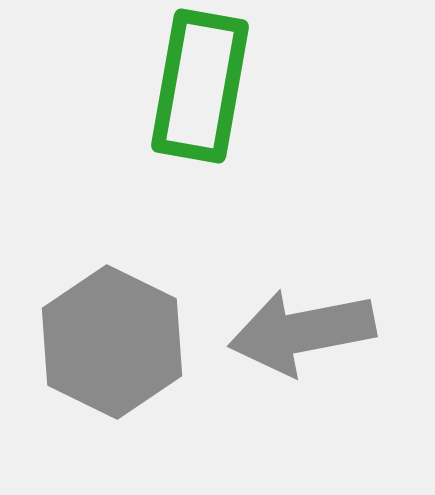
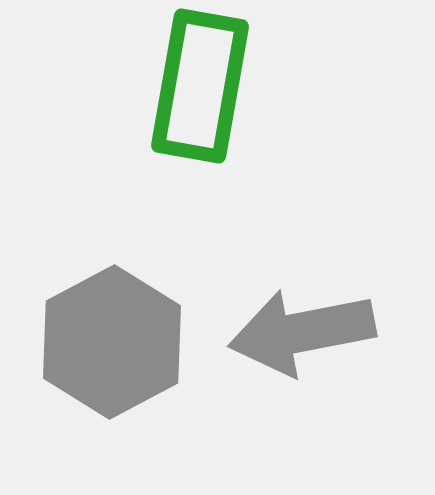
gray hexagon: rotated 6 degrees clockwise
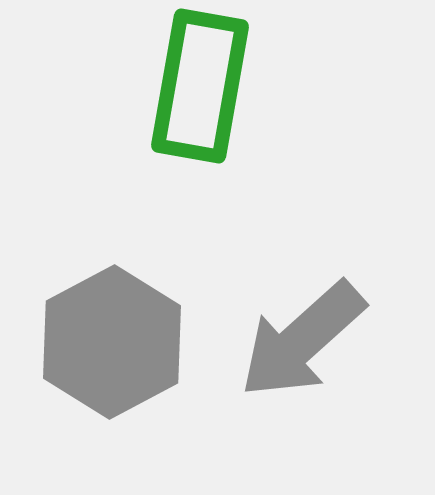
gray arrow: moved 8 px down; rotated 31 degrees counterclockwise
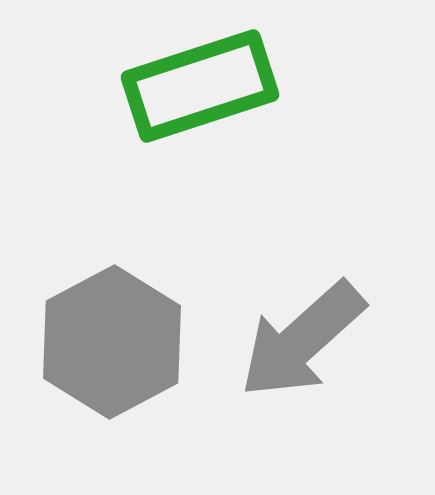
green rectangle: rotated 62 degrees clockwise
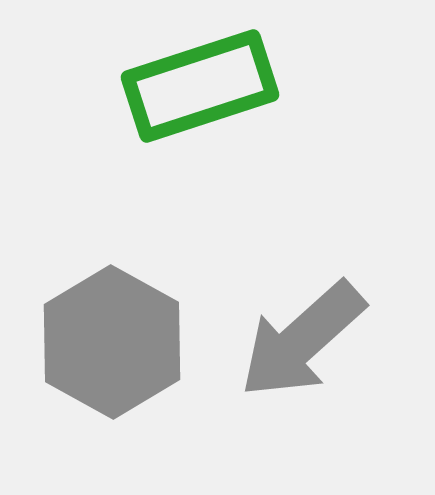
gray hexagon: rotated 3 degrees counterclockwise
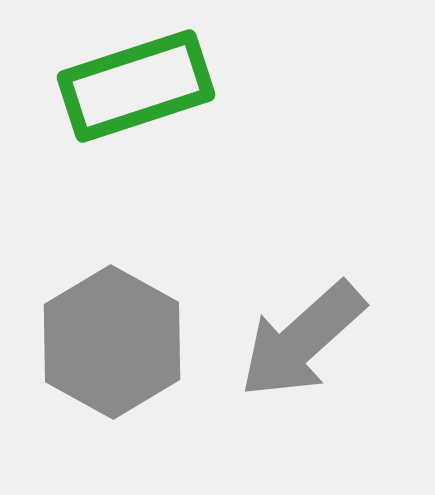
green rectangle: moved 64 px left
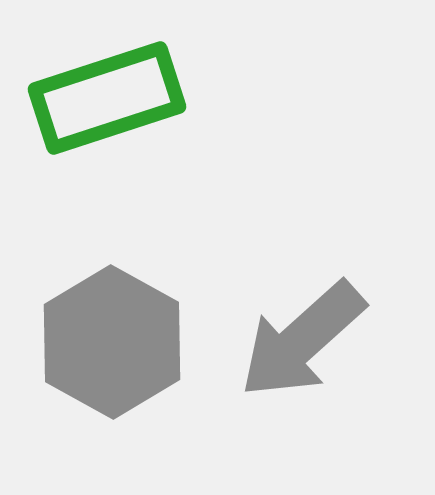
green rectangle: moved 29 px left, 12 px down
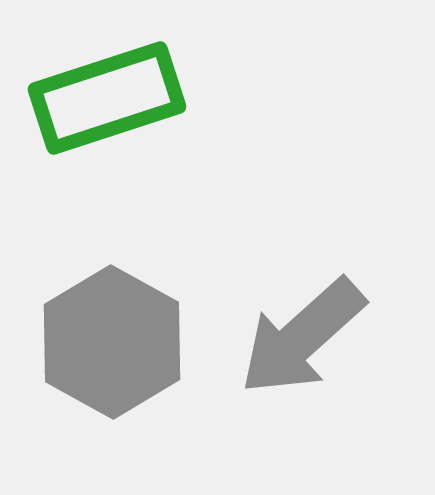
gray arrow: moved 3 px up
